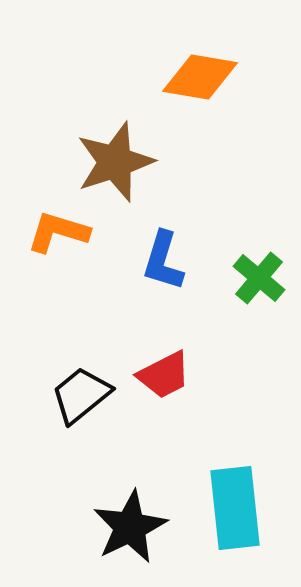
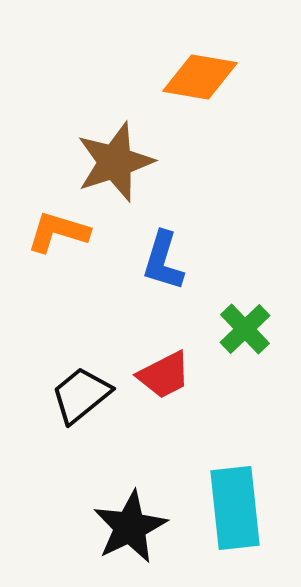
green cross: moved 14 px left, 51 px down; rotated 6 degrees clockwise
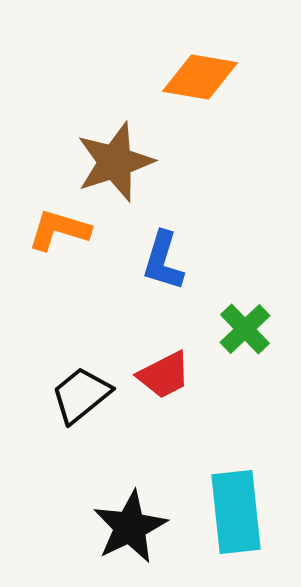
orange L-shape: moved 1 px right, 2 px up
cyan rectangle: moved 1 px right, 4 px down
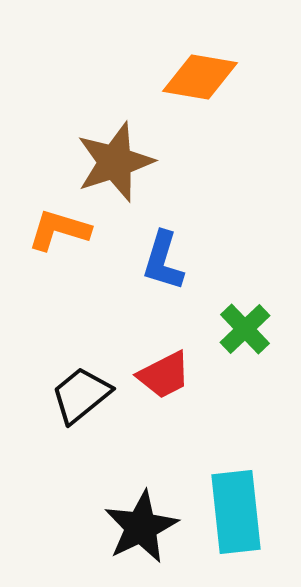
black star: moved 11 px right
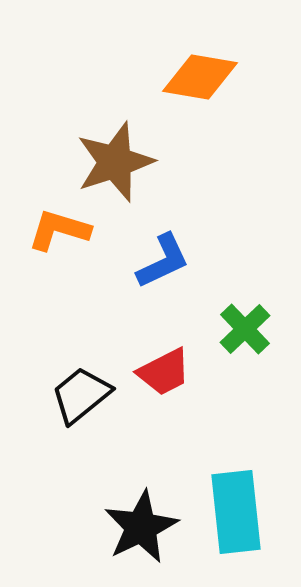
blue L-shape: rotated 132 degrees counterclockwise
red trapezoid: moved 3 px up
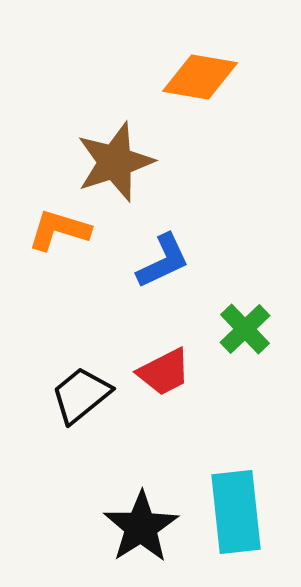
black star: rotated 6 degrees counterclockwise
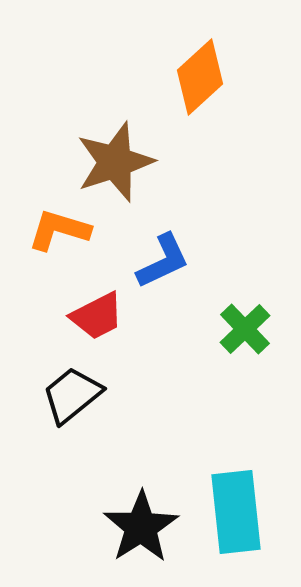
orange diamond: rotated 52 degrees counterclockwise
red trapezoid: moved 67 px left, 56 px up
black trapezoid: moved 9 px left
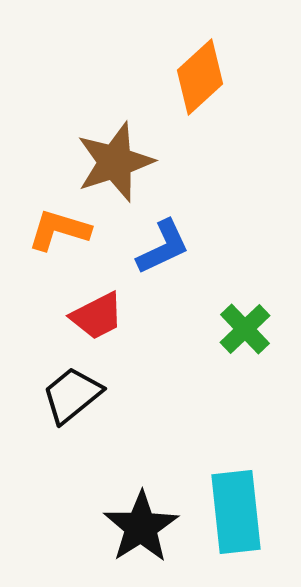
blue L-shape: moved 14 px up
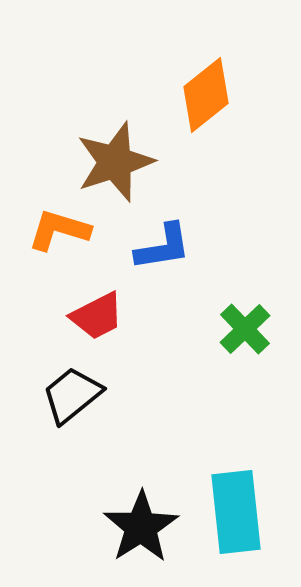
orange diamond: moved 6 px right, 18 px down; rotated 4 degrees clockwise
blue L-shape: rotated 16 degrees clockwise
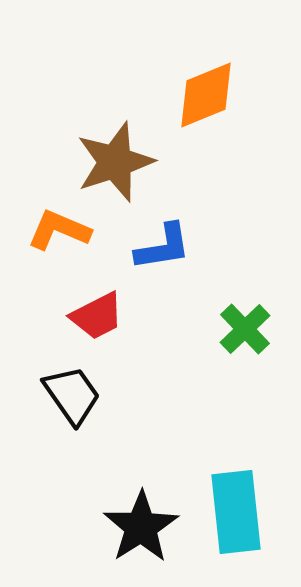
orange diamond: rotated 16 degrees clockwise
orange L-shape: rotated 6 degrees clockwise
black trapezoid: rotated 94 degrees clockwise
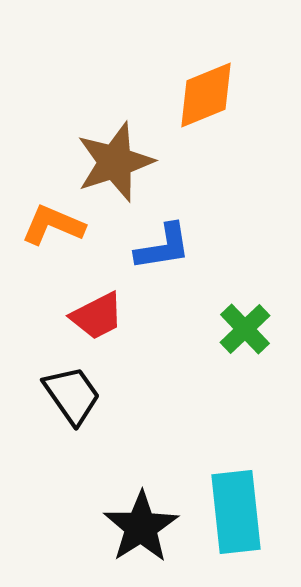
orange L-shape: moved 6 px left, 5 px up
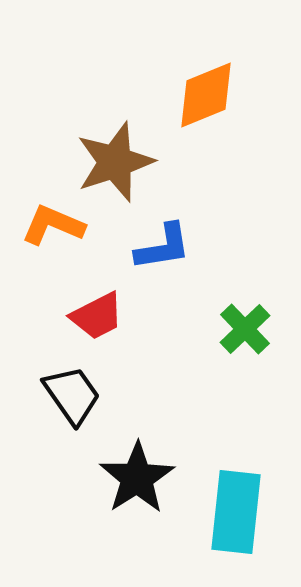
cyan rectangle: rotated 12 degrees clockwise
black star: moved 4 px left, 49 px up
